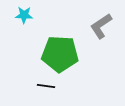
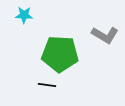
gray L-shape: moved 4 px right, 9 px down; rotated 116 degrees counterclockwise
black line: moved 1 px right, 1 px up
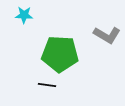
gray L-shape: moved 2 px right
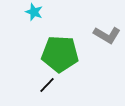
cyan star: moved 10 px right, 3 px up; rotated 18 degrees clockwise
black line: rotated 54 degrees counterclockwise
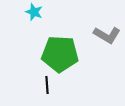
black line: rotated 48 degrees counterclockwise
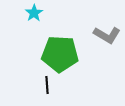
cyan star: moved 1 px down; rotated 18 degrees clockwise
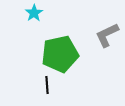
gray L-shape: rotated 124 degrees clockwise
green pentagon: rotated 15 degrees counterclockwise
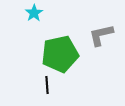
gray L-shape: moved 6 px left; rotated 12 degrees clockwise
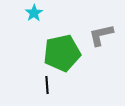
green pentagon: moved 2 px right, 1 px up
